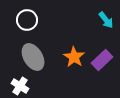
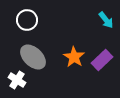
gray ellipse: rotated 16 degrees counterclockwise
white cross: moved 3 px left, 6 px up
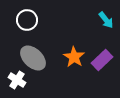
gray ellipse: moved 1 px down
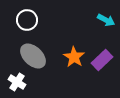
cyan arrow: rotated 24 degrees counterclockwise
gray ellipse: moved 2 px up
white cross: moved 2 px down
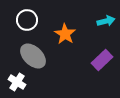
cyan arrow: moved 1 px down; rotated 42 degrees counterclockwise
orange star: moved 9 px left, 23 px up
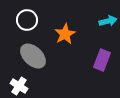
cyan arrow: moved 2 px right
orange star: rotated 10 degrees clockwise
purple rectangle: rotated 25 degrees counterclockwise
white cross: moved 2 px right, 4 px down
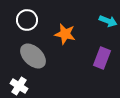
cyan arrow: rotated 36 degrees clockwise
orange star: rotated 30 degrees counterclockwise
purple rectangle: moved 2 px up
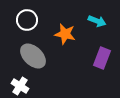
cyan arrow: moved 11 px left
white cross: moved 1 px right
